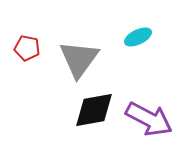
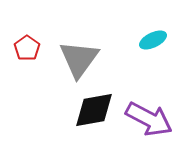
cyan ellipse: moved 15 px right, 3 px down
red pentagon: rotated 25 degrees clockwise
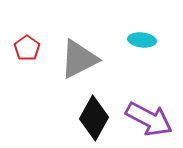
cyan ellipse: moved 11 px left; rotated 32 degrees clockwise
gray triangle: rotated 27 degrees clockwise
black diamond: moved 8 px down; rotated 51 degrees counterclockwise
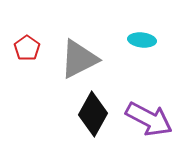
black diamond: moved 1 px left, 4 px up
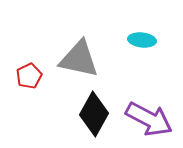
red pentagon: moved 2 px right, 28 px down; rotated 10 degrees clockwise
gray triangle: rotated 39 degrees clockwise
black diamond: moved 1 px right
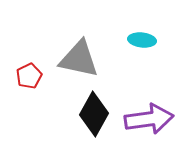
purple arrow: rotated 36 degrees counterclockwise
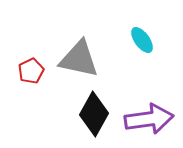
cyan ellipse: rotated 48 degrees clockwise
red pentagon: moved 2 px right, 5 px up
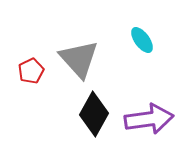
gray triangle: rotated 36 degrees clockwise
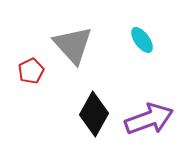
gray triangle: moved 6 px left, 14 px up
purple arrow: rotated 12 degrees counterclockwise
